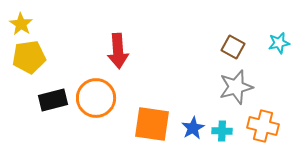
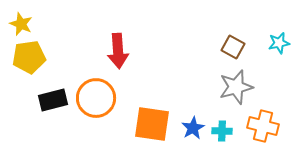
yellow star: rotated 10 degrees counterclockwise
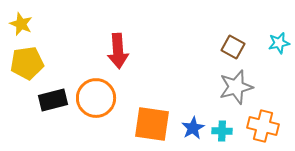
yellow pentagon: moved 2 px left, 6 px down
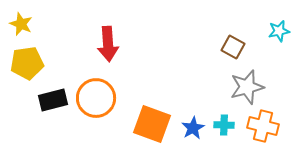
cyan star: moved 12 px up
red arrow: moved 10 px left, 7 px up
gray star: moved 11 px right
orange square: rotated 12 degrees clockwise
cyan cross: moved 2 px right, 6 px up
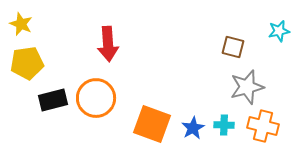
brown square: rotated 15 degrees counterclockwise
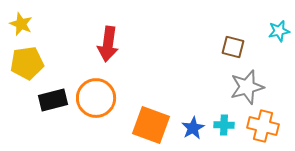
red arrow: rotated 12 degrees clockwise
orange square: moved 1 px left, 1 px down
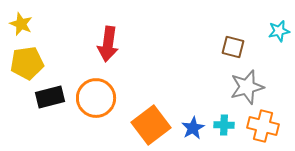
black rectangle: moved 3 px left, 3 px up
orange square: rotated 33 degrees clockwise
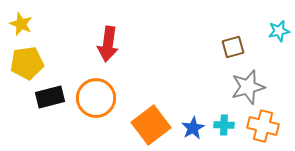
brown square: rotated 30 degrees counterclockwise
gray star: moved 1 px right
